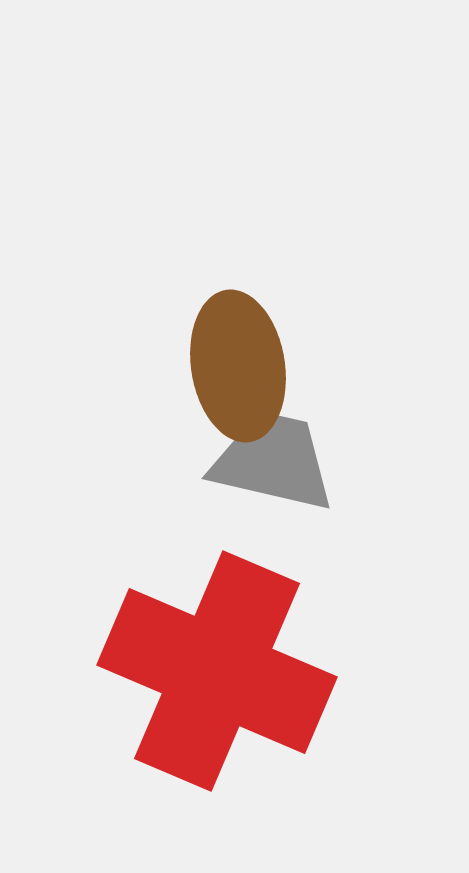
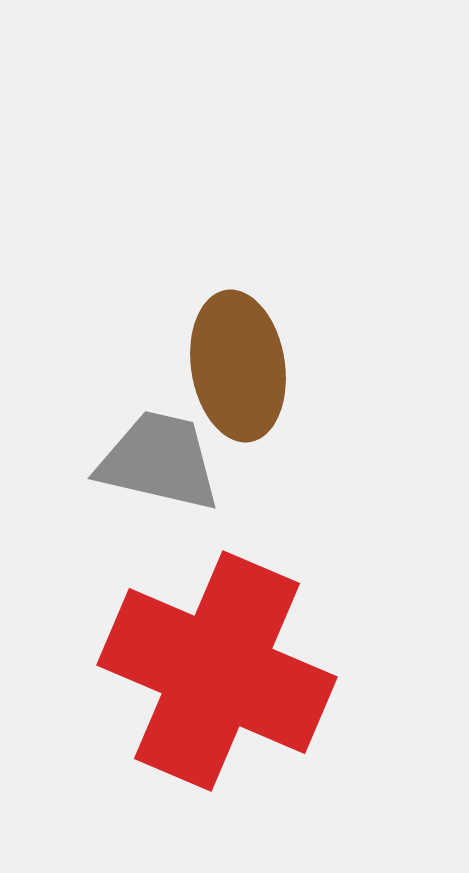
gray trapezoid: moved 114 px left
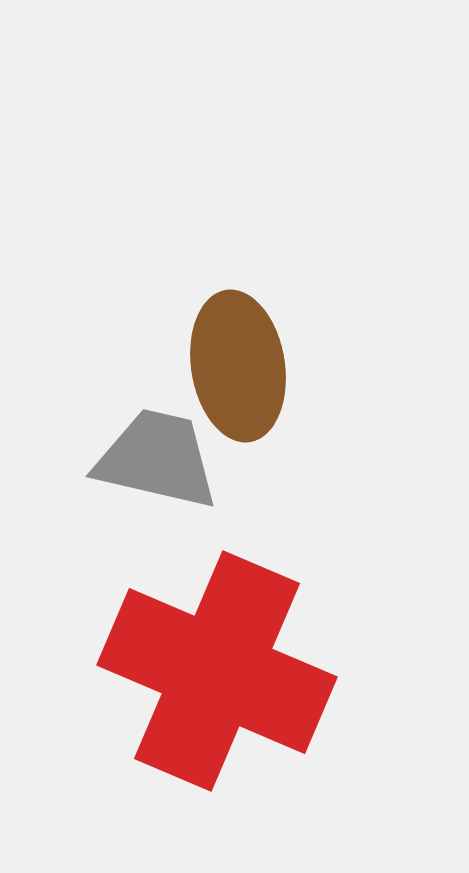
gray trapezoid: moved 2 px left, 2 px up
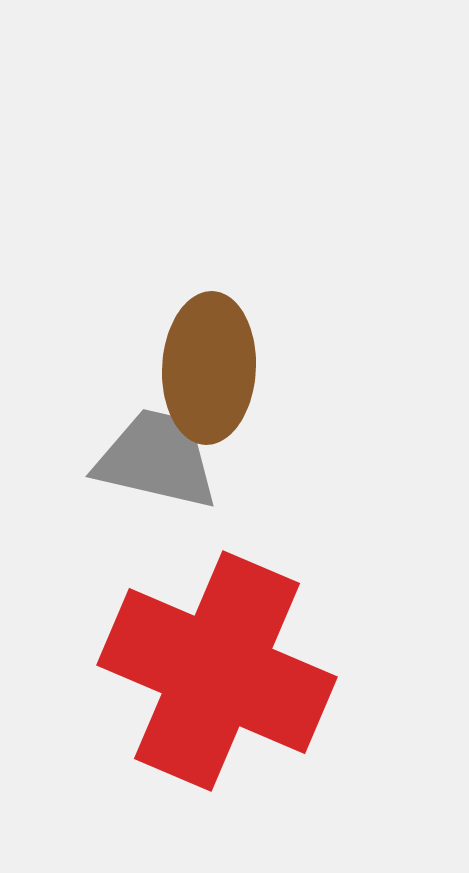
brown ellipse: moved 29 px left, 2 px down; rotated 12 degrees clockwise
